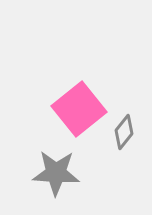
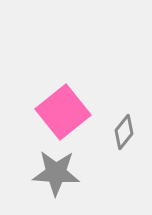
pink square: moved 16 px left, 3 px down
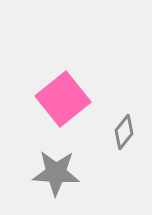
pink square: moved 13 px up
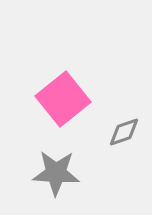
gray diamond: rotated 32 degrees clockwise
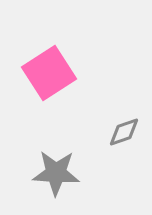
pink square: moved 14 px left, 26 px up; rotated 6 degrees clockwise
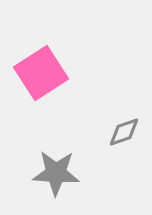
pink square: moved 8 px left
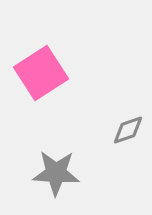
gray diamond: moved 4 px right, 2 px up
